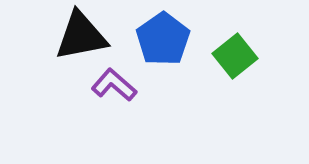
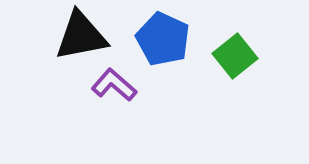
blue pentagon: rotated 12 degrees counterclockwise
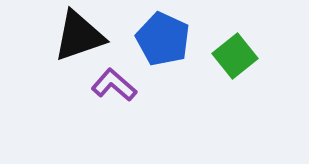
black triangle: moved 2 px left; rotated 8 degrees counterclockwise
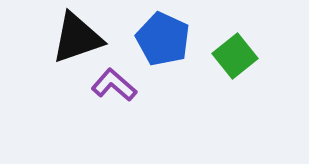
black triangle: moved 2 px left, 2 px down
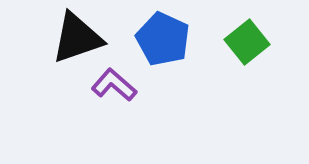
green square: moved 12 px right, 14 px up
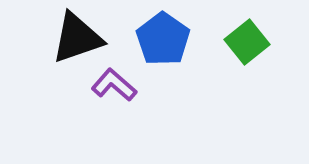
blue pentagon: rotated 10 degrees clockwise
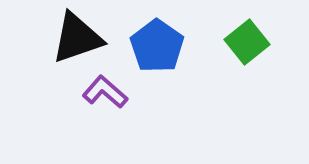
blue pentagon: moved 6 px left, 7 px down
purple L-shape: moved 9 px left, 7 px down
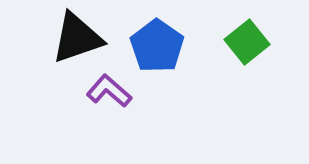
purple L-shape: moved 4 px right, 1 px up
